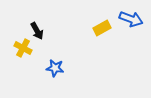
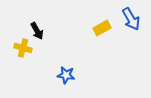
blue arrow: rotated 40 degrees clockwise
yellow cross: rotated 12 degrees counterclockwise
blue star: moved 11 px right, 7 px down
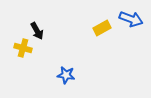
blue arrow: rotated 40 degrees counterclockwise
